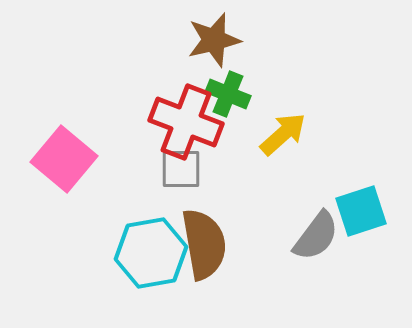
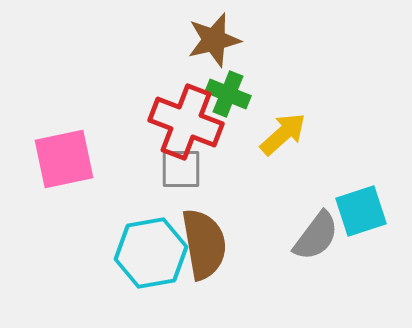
pink square: rotated 38 degrees clockwise
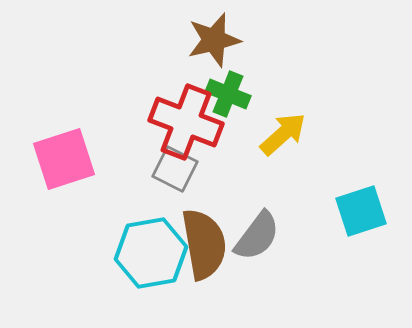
pink square: rotated 6 degrees counterclockwise
gray square: moved 6 px left; rotated 27 degrees clockwise
gray semicircle: moved 59 px left
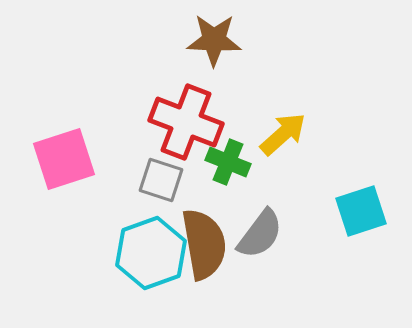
brown star: rotated 16 degrees clockwise
green cross: moved 68 px down
gray square: moved 14 px left, 11 px down; rotated 9 degrees counterclockwise
gray semicircle: moved 3 px right, 2 px up
cyan hexagon: rotated 10 degrees counterclockwise
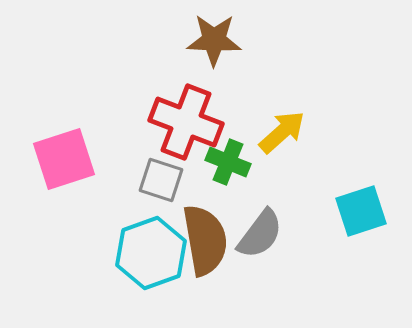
yellow arrow: moved 1 px left, 2 px up
brown semicircle: moved 1 px right, 4 px up
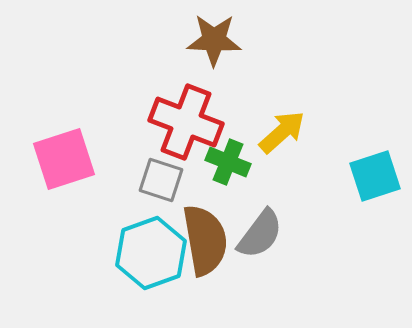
cyan square: moved 14 px right, 35 px up
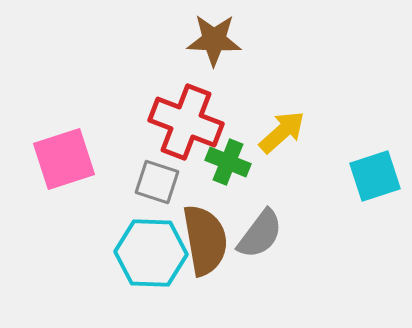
gray square: moved 4 px left, 2 px down
cyan hexagon: rotated 22 degrees clockwise
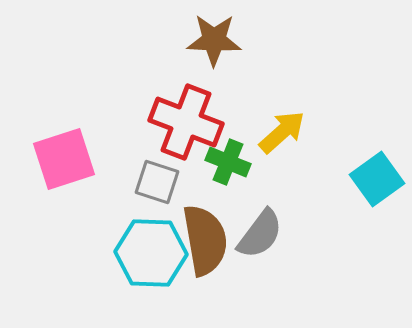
cyan square: moved 2 px right, 3 px down; rotated 18 degrees counterclockwise
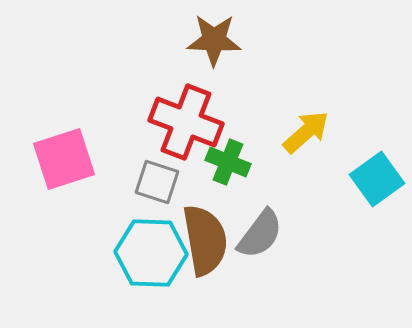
yellow arrow: moved 24 px right
